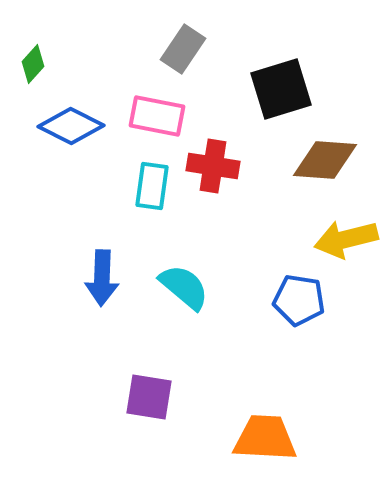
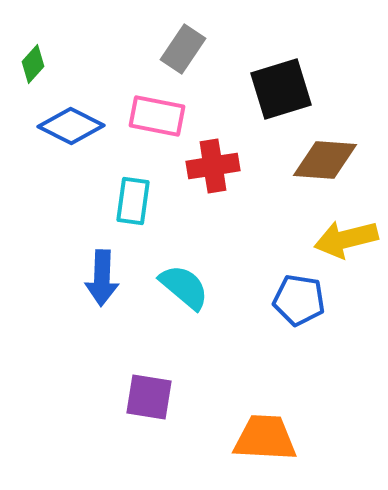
red cross: rotated 18 degrees counterclockwise
cyan rectangle: moved 19 px left, 15 px down
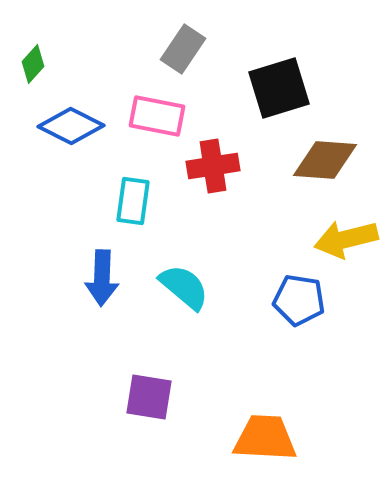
black square: moved 2 px left, 1 px up
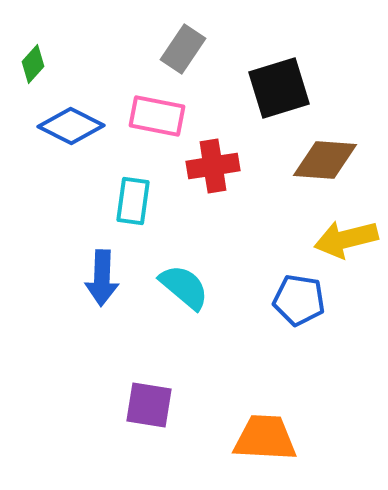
purple square: moved 8 px down
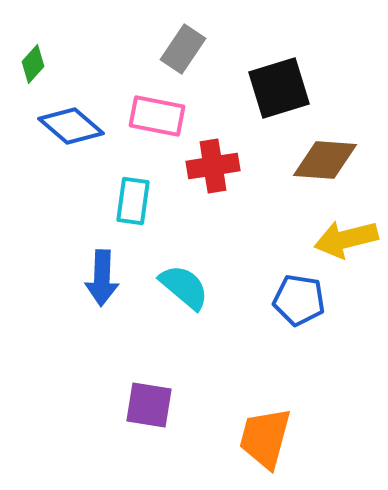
blue diamond: rotated 14 degrees clockwise
orange trapezoid: rotated 78 degrees counterclockwise
